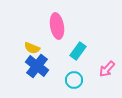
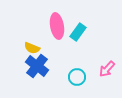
cyan rectangle: moved 19 px up
cyan circle: moved 3 px right, 3 px up
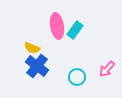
cyan rectangle: moved 3 px left, 2 px up
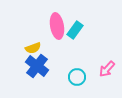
yellow semicircle: moved 1 px right; rotated 42 degrees counterclockwise
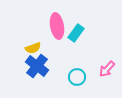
cyan rectangle: moved 1 px right, 3 px down
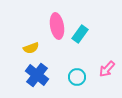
cyan rectangle: moved 4 px right, 1 px down
yellow semicircle: moved 2 px left
blue cross: moved 9 px down
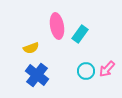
cyan circle: moved 9 px right, 6 px up
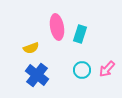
pink ellipse: moved 1 px down
cyan rectangle: rotated 18 degrees counterclockwise
cyan circle: moved 4 px left, 1 px up
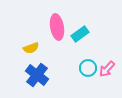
cyan rectangle: rotated 36 degrees clockwise
cyan circle: moved 6 px right, 2 px up
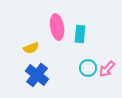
cyan rectangle: rotated 48 degrees counterclockwise
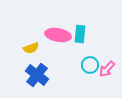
pink ellipse: moved 1 px right, 8 px down; rotated 70 degrees counterclockwise
cyan circle: moved 2 px right, 3 px up
